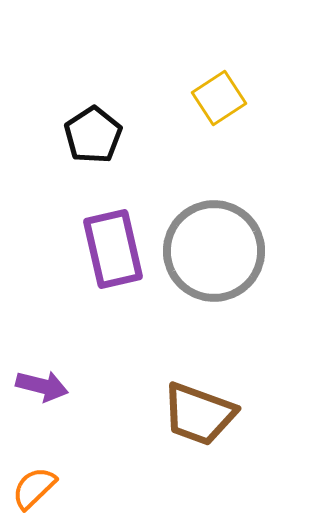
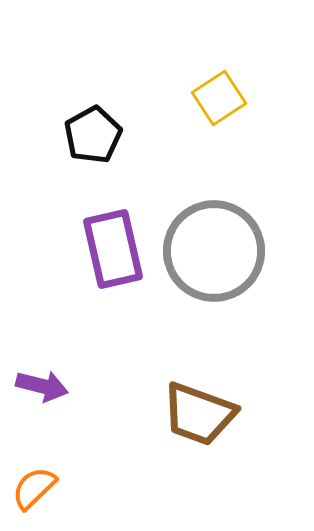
black pentagon: rotated 4 degrees clockwise
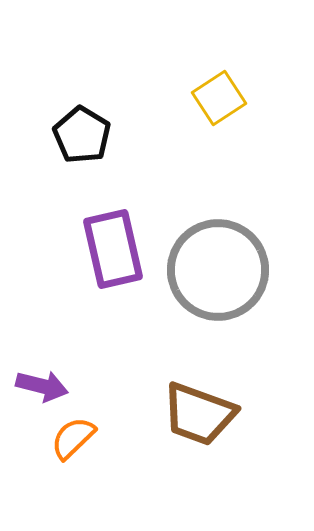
black pentagon: moved 11 px left; rotated 12 degrees counterclockwise
gray circle: moved 4 px right, 19 px down
orange semicircle: moved 39 px right, 50 px up
